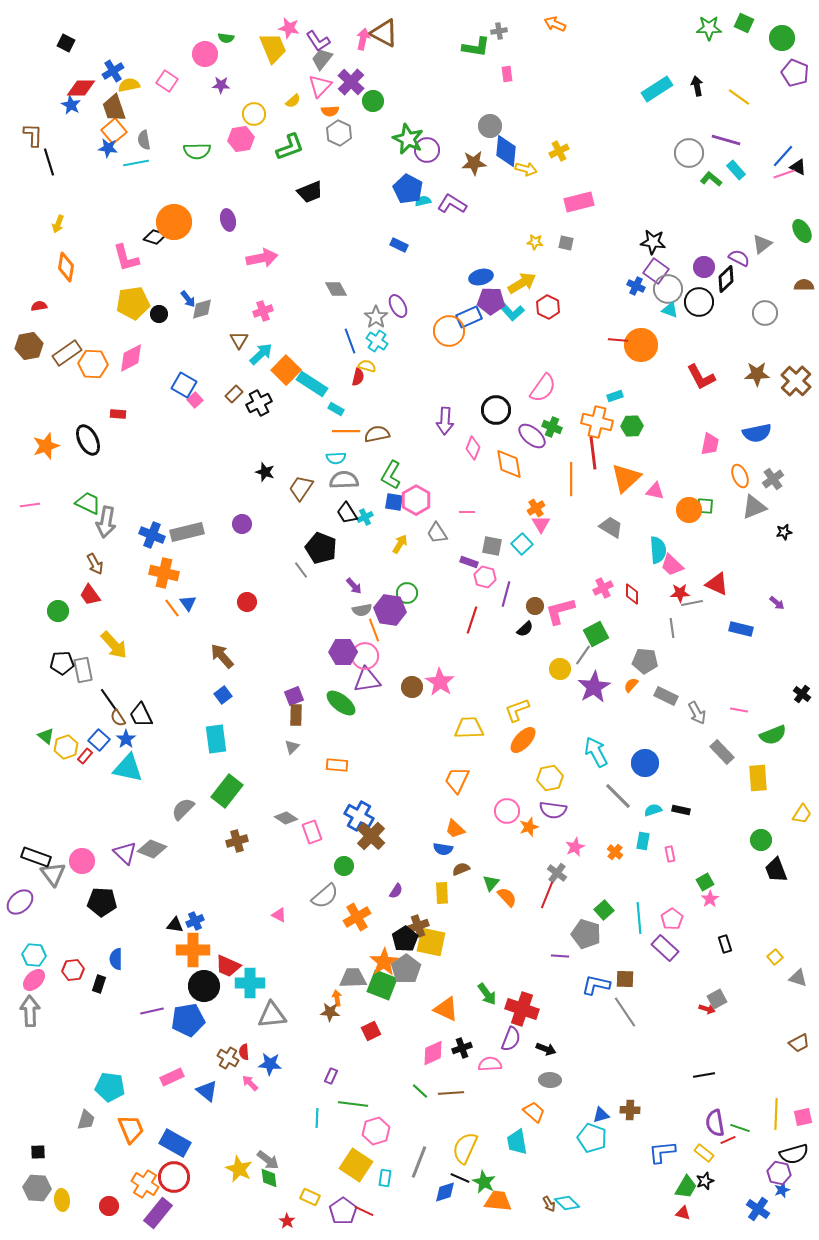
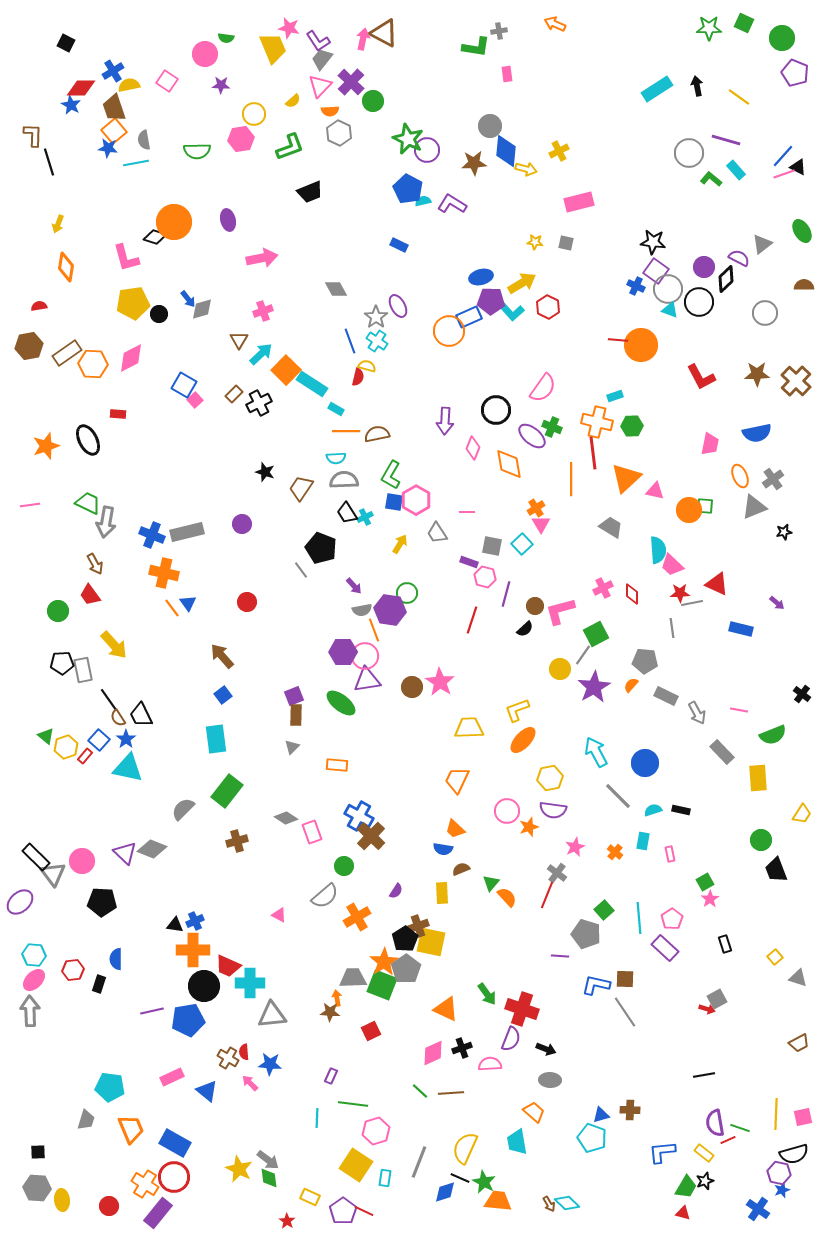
black rectangle at (36, 857): rotated 24 degrees clockwise
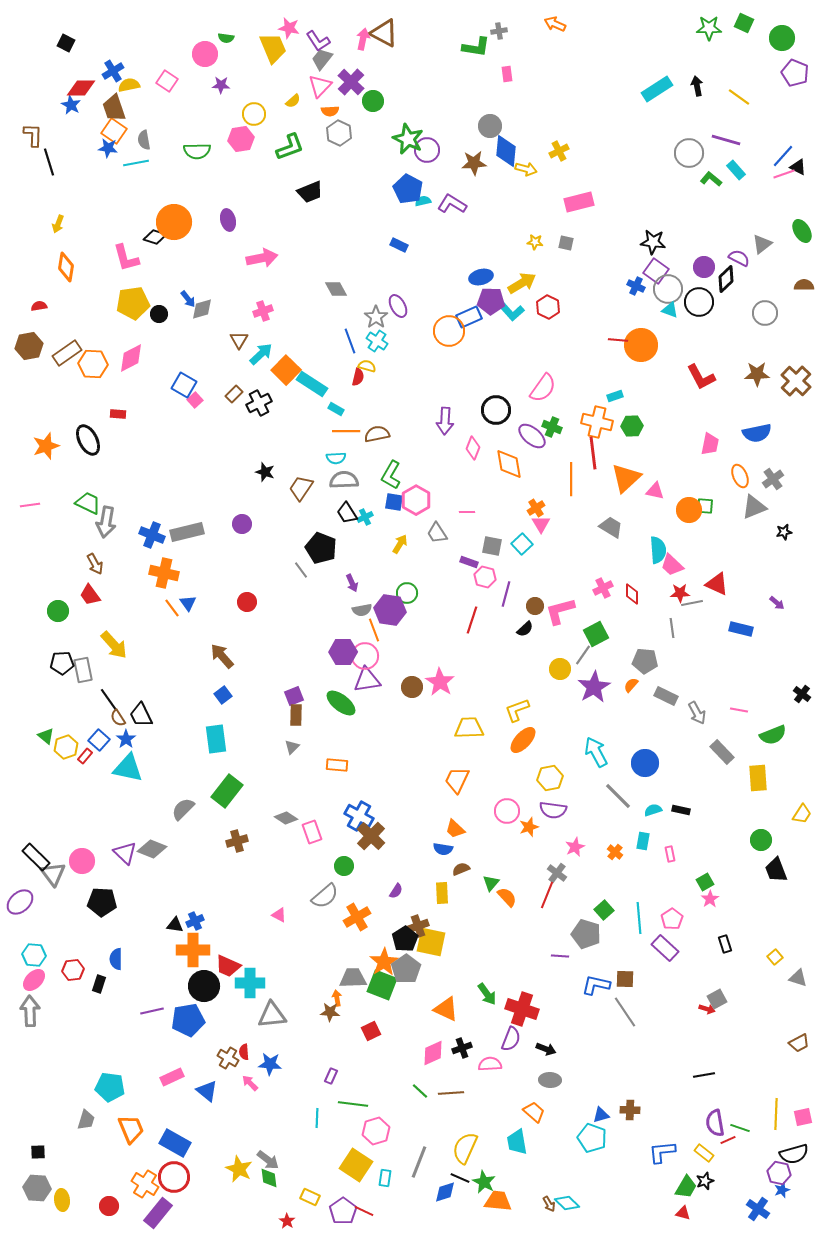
orange square at (114, 131): rotated 15 degrees counterclockwise
purple arrow at (354, 586): moved 2 px left, 3 px up; rotated 18 degrees clockwise
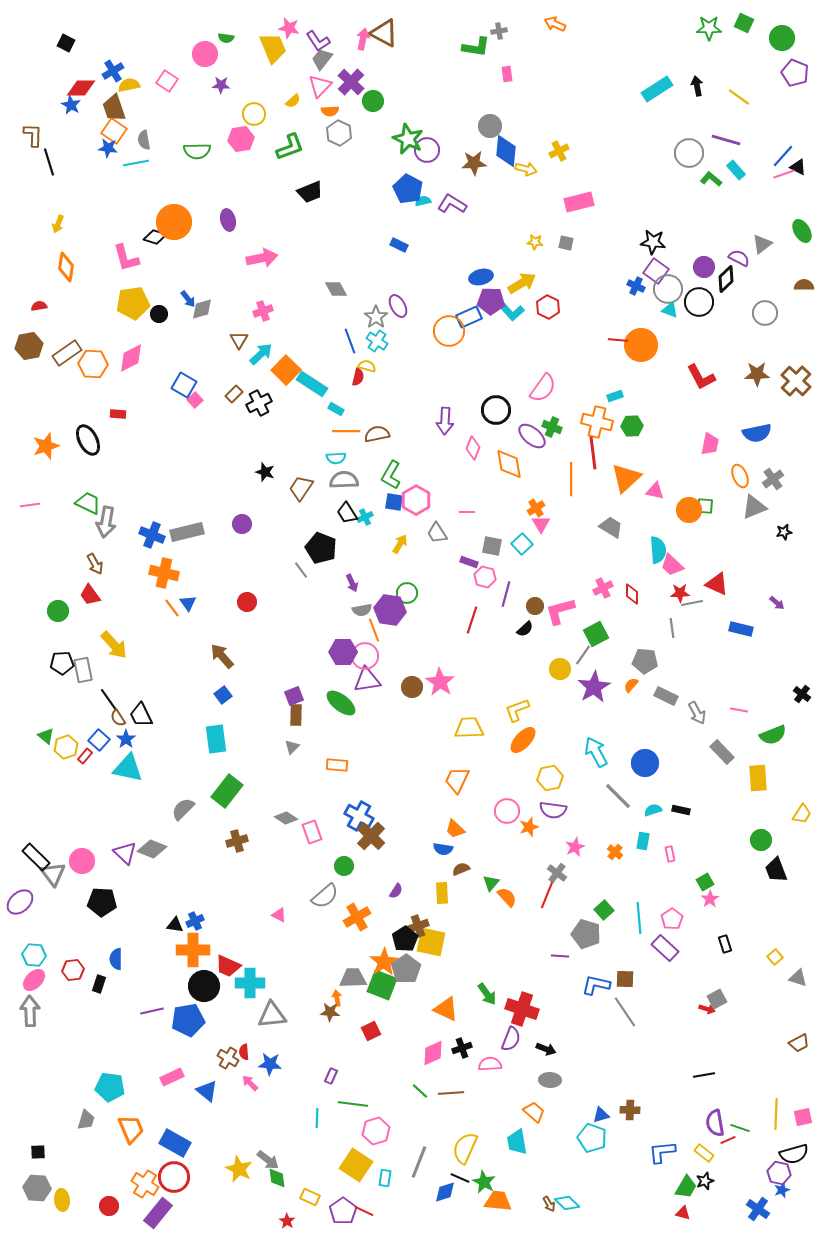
green diamond at (269, 1178): moved 8 px right
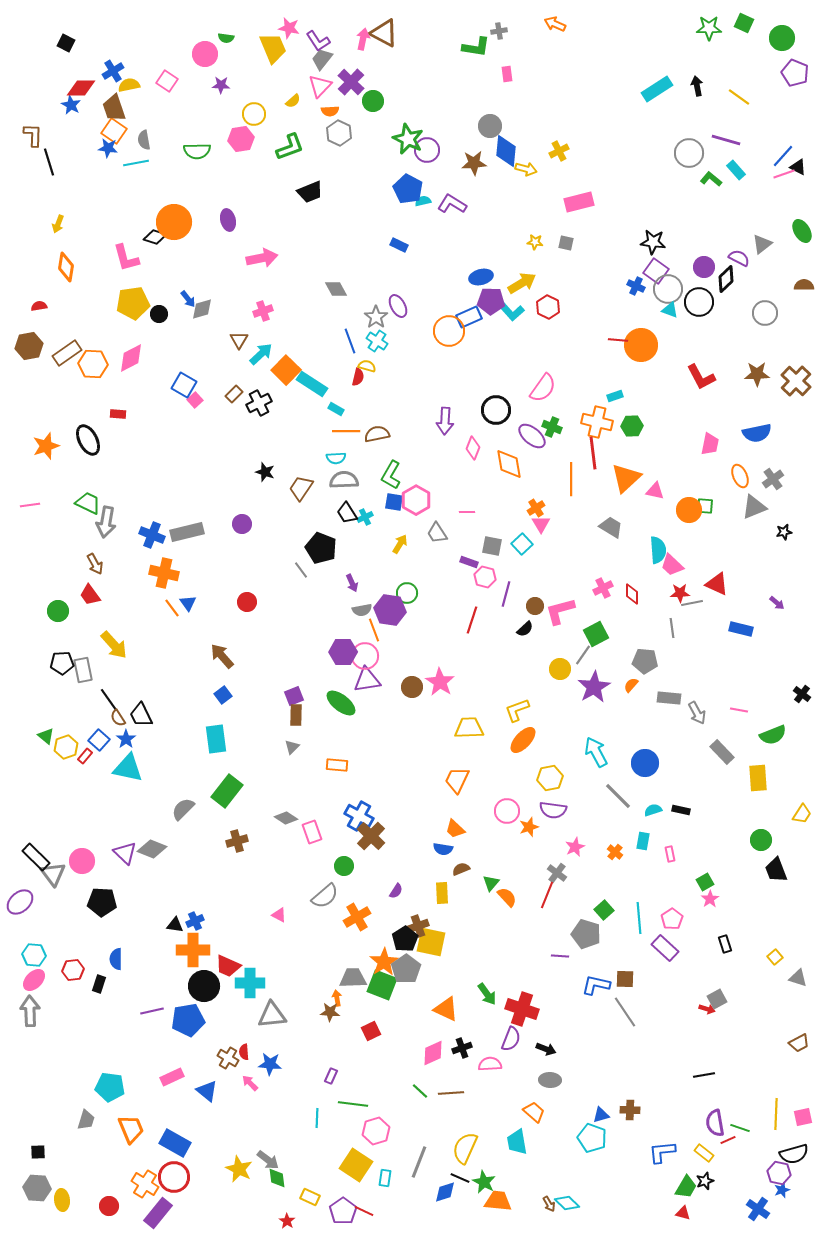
gray rectangle at (666, 696): moved 3 px right, 2 px down; rotated 20 degrees counterclockwise
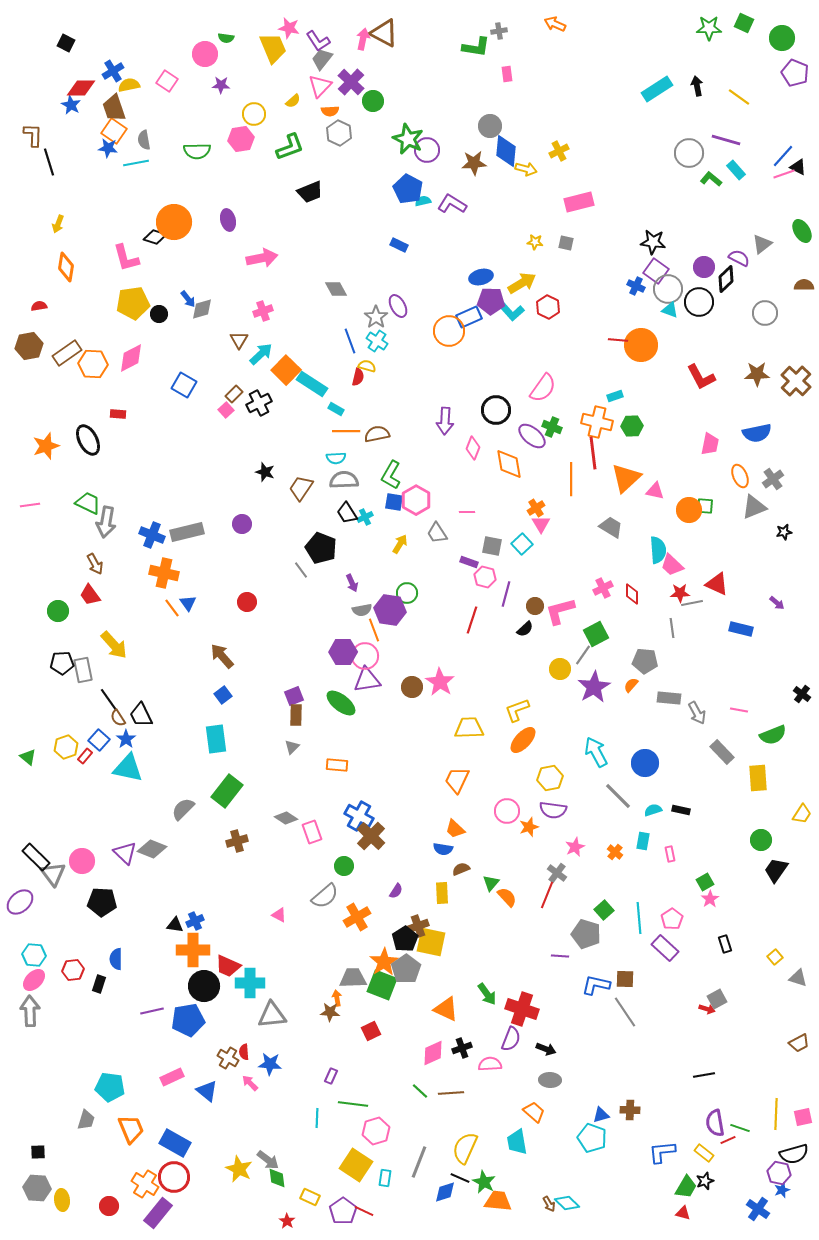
pink square at (195, 400): moved 31 px right, 10 px down
green triangle at (46, 736): moved 18 px left, 21 px down
black trapezoid at (776, 870): rotated 56 degrees clockwise
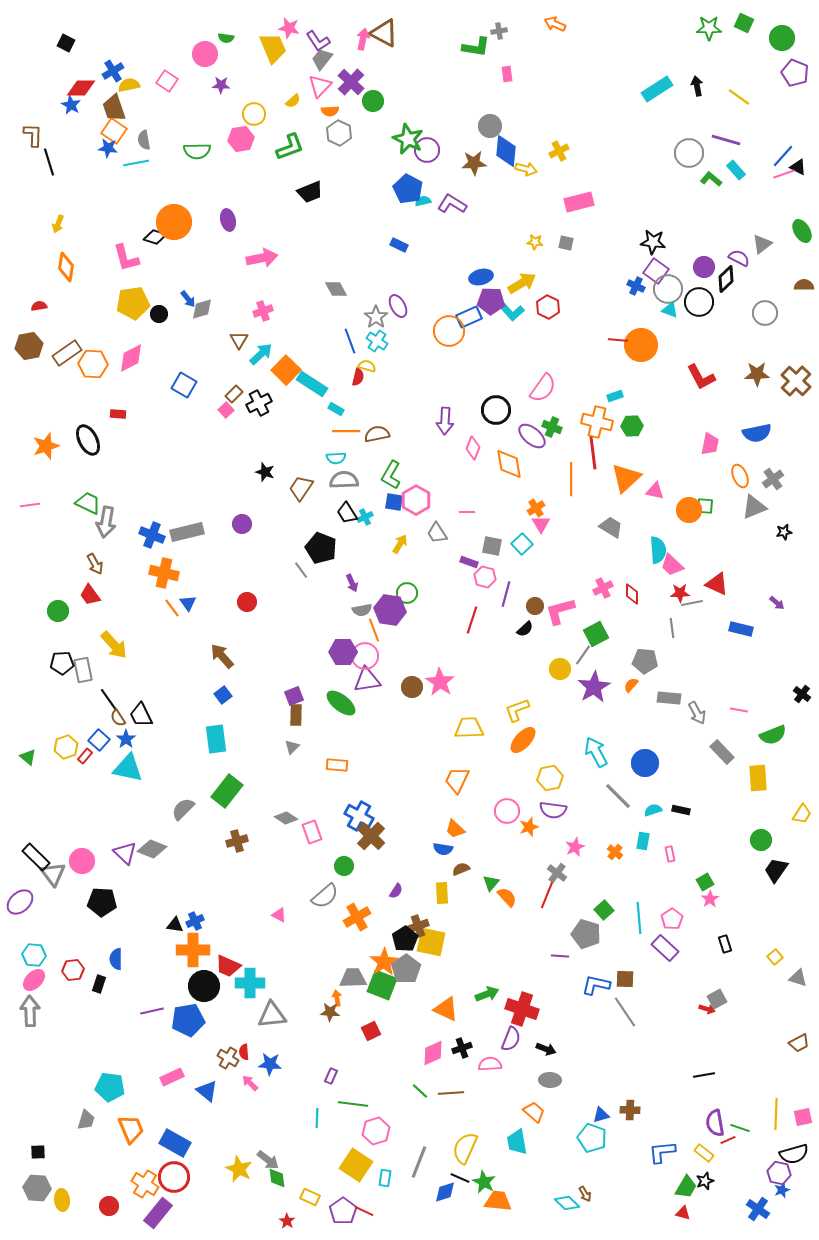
green arrow at (487, 994): rotated 75 degrees counterclockwise
brown arrow at (549, 1204): moved 36 px right, 10 px up
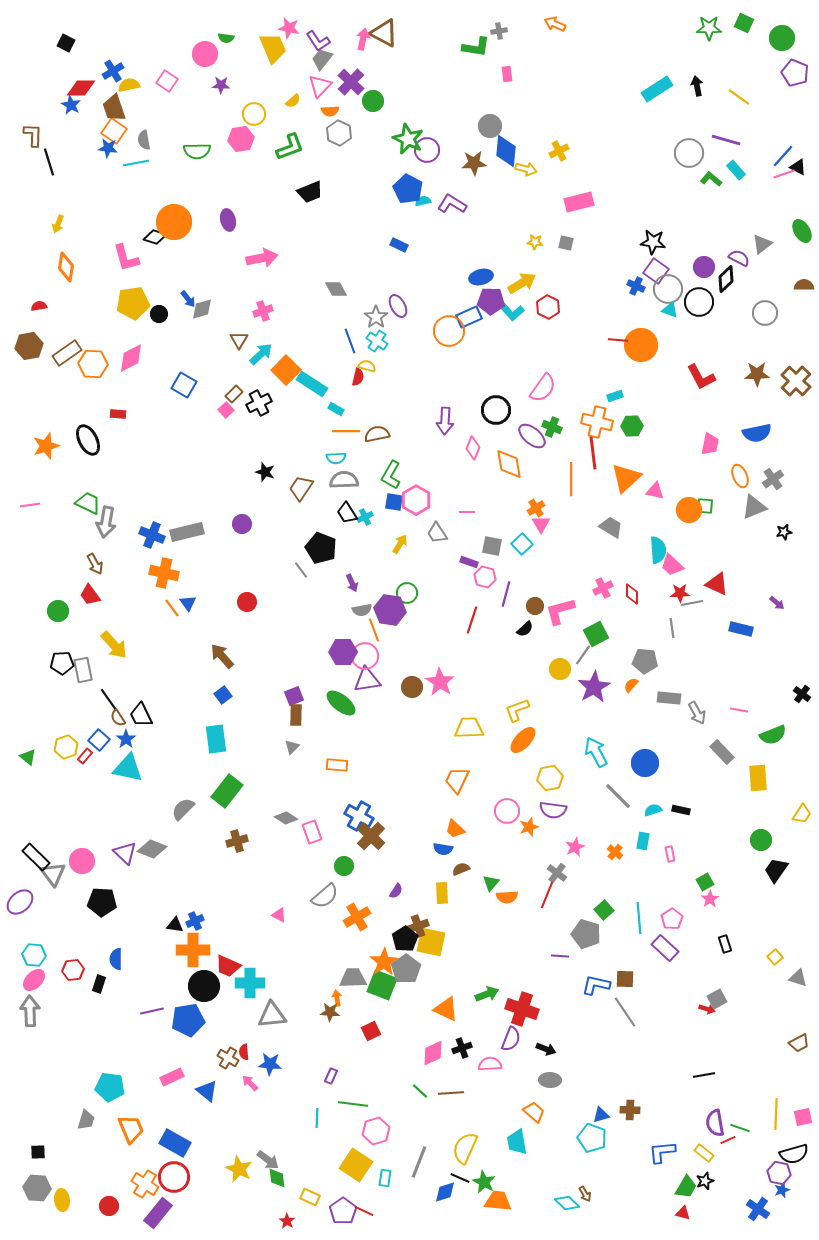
orange semicircle at (507, 897): rotated 130 degrees clockwise
